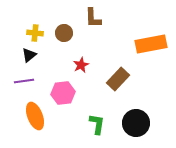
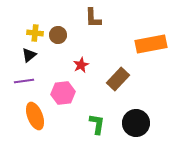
brown circle: moved 6 px left, 2 px down
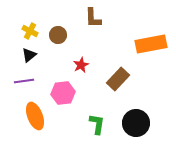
yellow cross: moved 5 px left, 2 px up; rotated 21 degrees clockwise
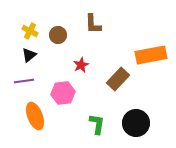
brown L-shape: moved 6 px down
orange rectangle: moved 11 px down
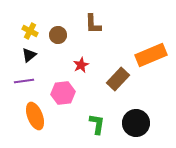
orange rectangle: rotated 12 degrees counterclockwise
